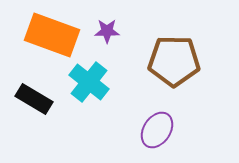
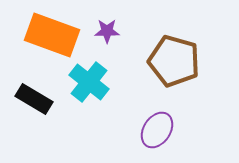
brown pentagon: rotated 15 degrees clockwise
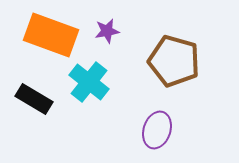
purple star: rotated 10 degrees counterclockwise
orange rectangle: moved 1 px left
purple ellipse: rotated 15 degrees counterclockwise
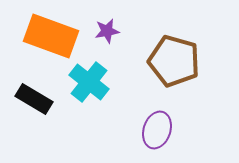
orange rectangle: moved 1 px down
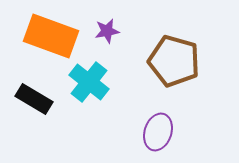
purple ellipse: moved 1 px right, 2 px down
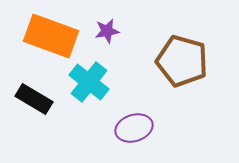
brown pentagon: moved 8 px right
purple ellipse: moved 24 px left, 4 px up; rotated 54 degrees clockwise
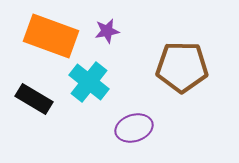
brown pentagon: moved 6 px down; rotated 15 degrees counterclockwise
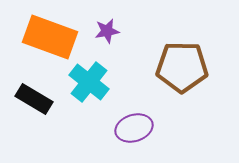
orange rectangle: moved 1 px left, 1 px down
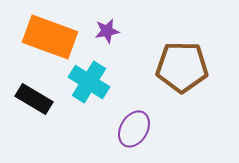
cyan cross: rotated 6 degrees counterclockwise
purple ellipse: moved 1 px down; rotated 42 degrees counterclockwise
